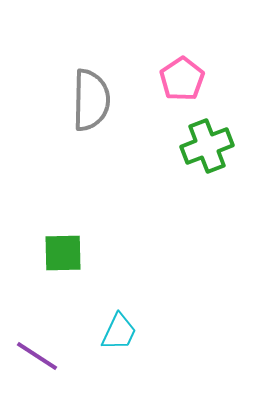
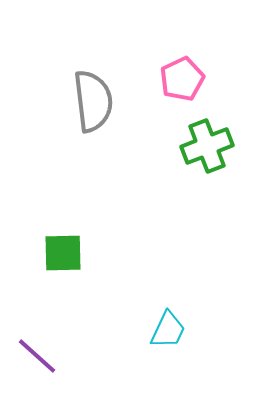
pink pentagon: rotated 9 degrees clockwise
gray semicircle: moved 2 px right, 1 px down; rotated 8 degrees counterclockwise
cyan trapezoid: moved 49 px right, 2 px up
purple line: rotated 9 degrees clockwise
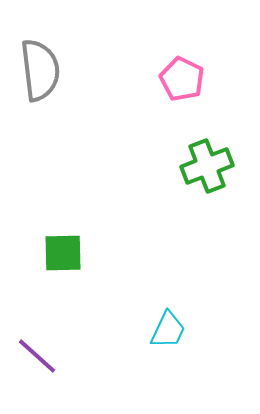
pink pentagon: rotated 21 degrees counterclockwise
gray semicircle: moved 53 px left, 31 px up
green cross: moved 20 px down
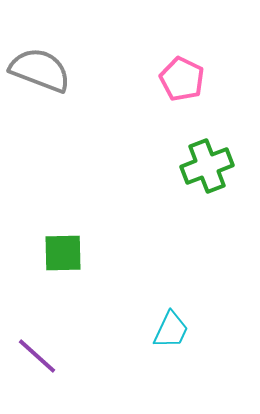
gray semicircle: rotated 62 degrees counterclockwise
cyan trapezoid: moved 3 px right
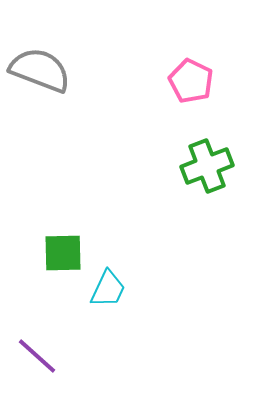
pink pentagon: moved 9 px right, 2 px down
cyan trapezoid: moved 63 px left, 41 px up
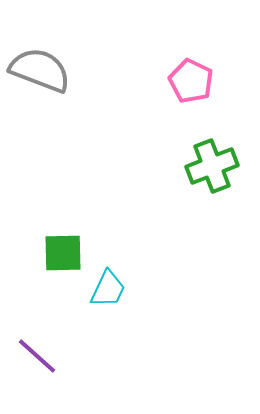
green cross: moved 5 px right
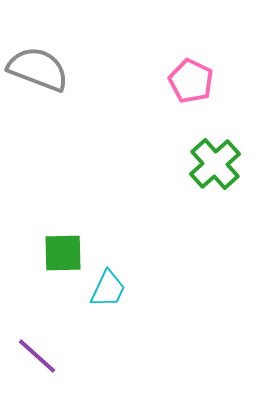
gray semicircle: moved 2 px left, 1 px up
green cross: moved 3 px right, 2 px up; rotated 21 degrees counterclockwise
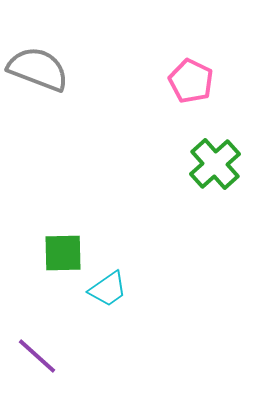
cyan trapezoid: rotated 30 degrees clockwise
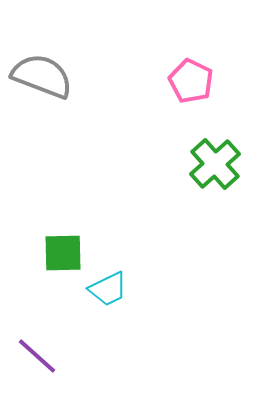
gray semicircle: moved 4 px right, 7 px down
cyan trapezoid: rotated 9 degrees clockwise
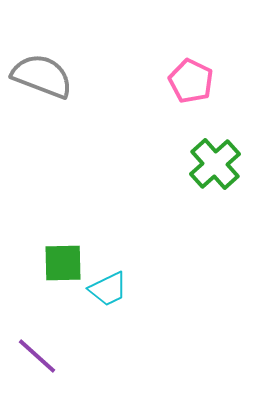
green square: moved 10 px down
